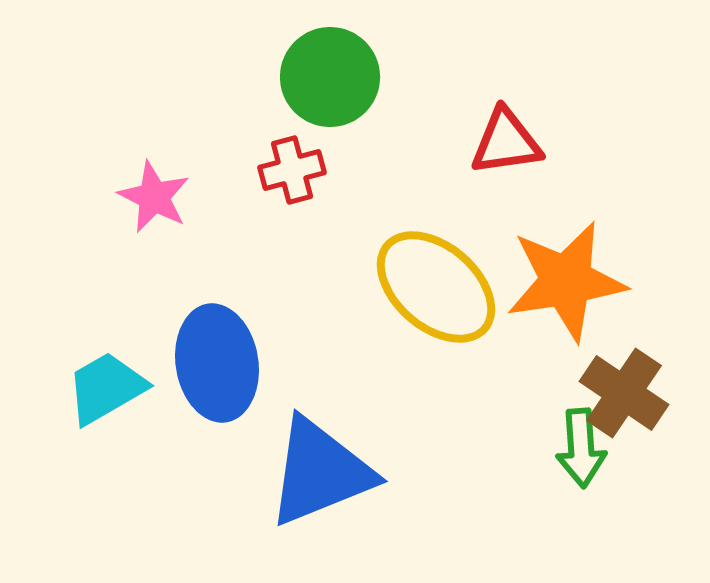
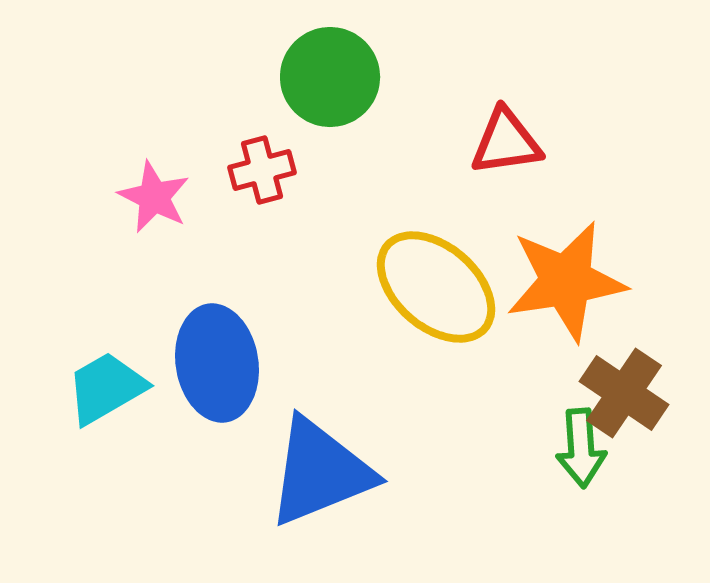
red cross: moved 30 px left
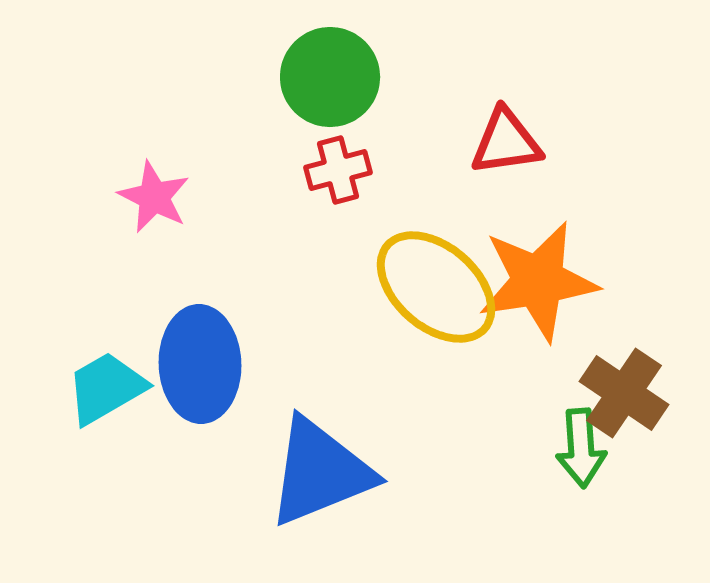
red cross: moved 76 px right
orange star: moved 28 px left
blue ellipse: moved 17 px left, 1 px down; rotated 7 degrees clockwise
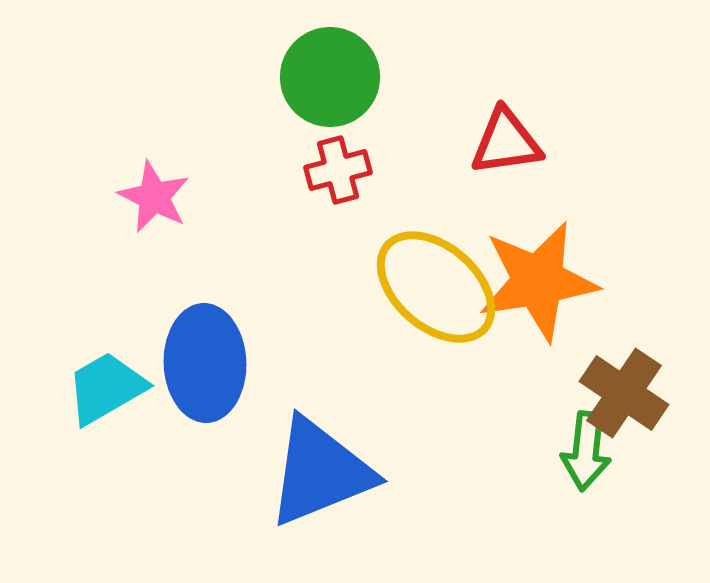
blue ellipse: moved 5 px right, 1 px up
green arrow: moved 5 px right, 3 px down; rotated 10 degrees clockwise
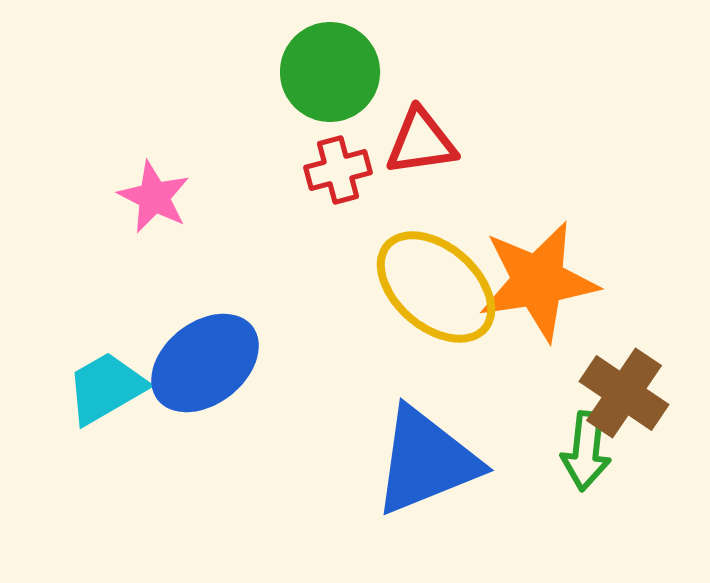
green circle: moved 5 px up
red triangle: moved 85 px left
blue ellipse: rotated 54 degrees clockwise
blue triangle: moved 106 px right, 11 px up
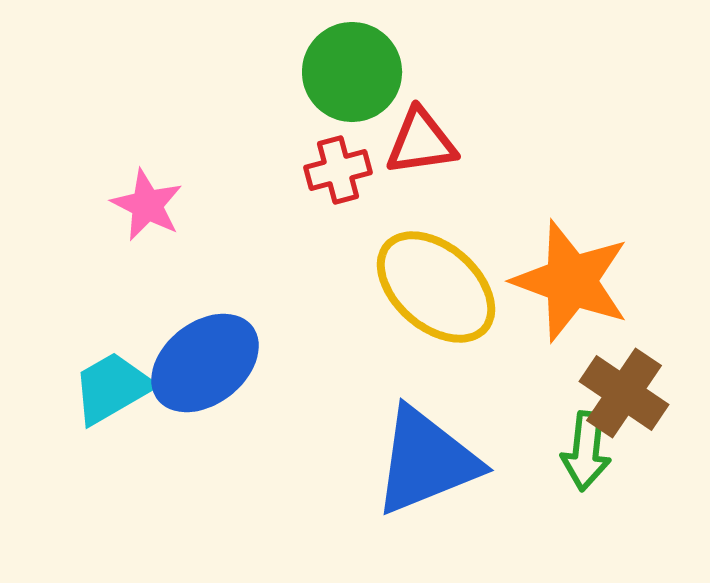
green circle: moved 22 px right
pink star: moved 7 px left, 8 px down
orange star: moved 33 px right; rotated 29 degrees clockwise
cyan trapezoid: moved 6 px right
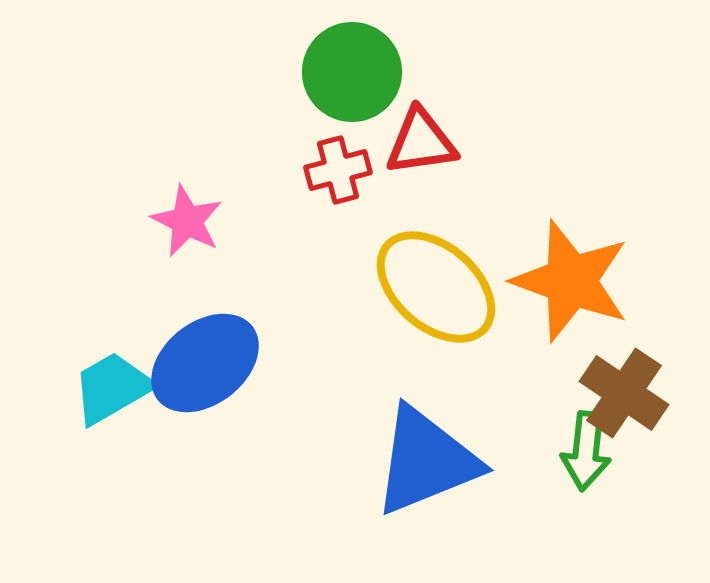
pink star: moved 40 px right, 16 px down
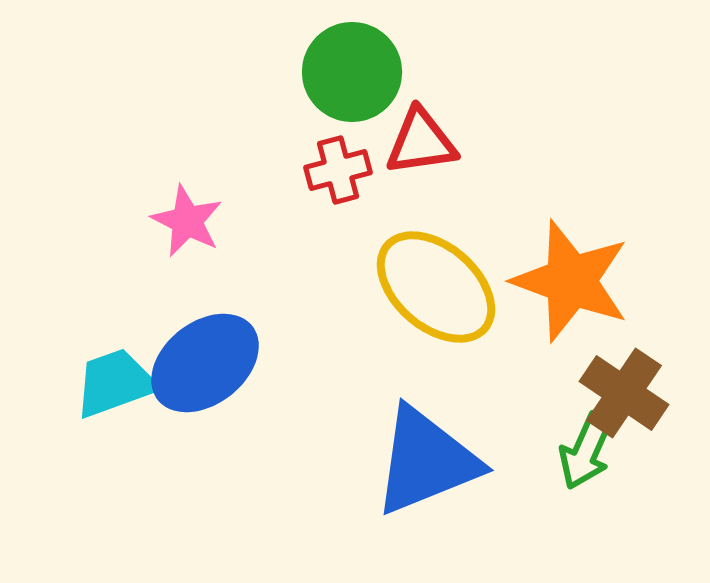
cyan trapezoid: moved 3 px right, 5 px up; rotated 10 degrees clockwise
green arrow: rotated 18 degrees clockwise
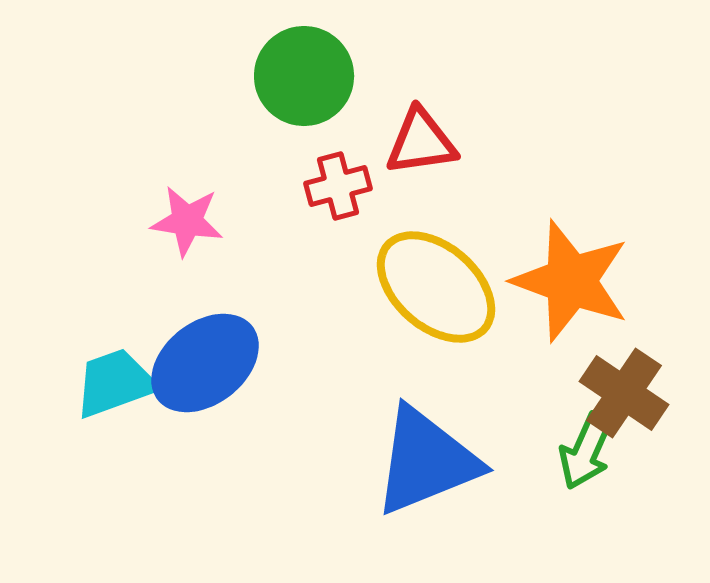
green circle: moved 48 px left, 4 px down
red cross: moved 16 px down
pink star: rotated 18 degrees counterclockwise
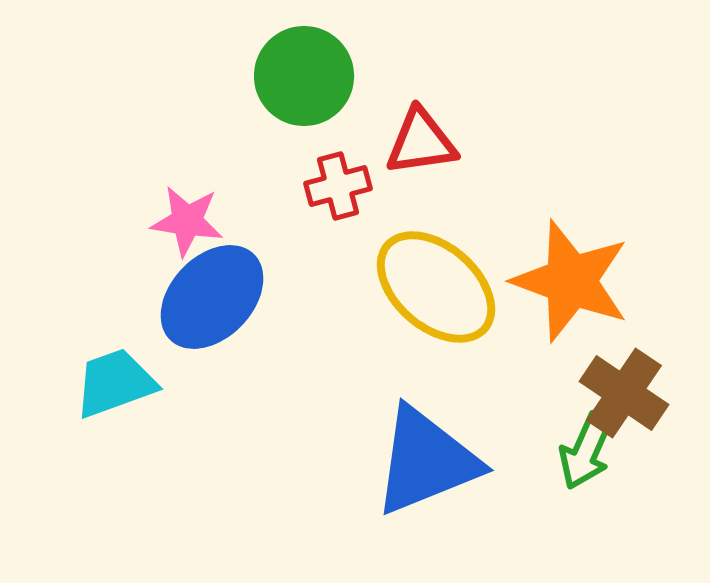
blue ellipse: moved 7 px right, 66 px up; rotated 8 degrees counterclockwise
